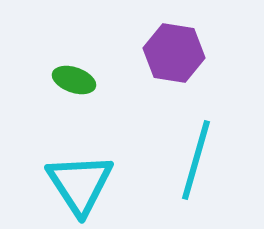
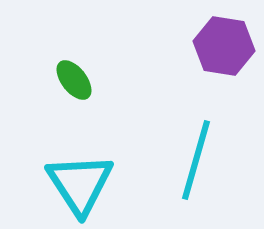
purple hexagon: moved 50 px right, 7 px up
green ellipse: rotated 33 degrees clockwise
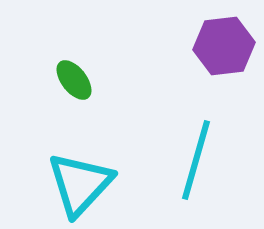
purple hexagon: rotated 16 degrees counterclockwise
cyan triangle: rotated 16 degrees clockwise
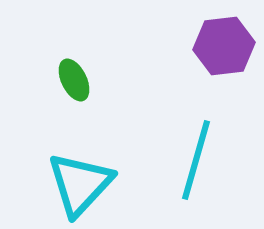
green ellipse: rotated 12 degrees clockwise
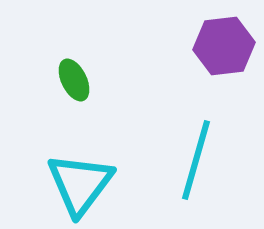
cyan triangle: rotated 6 degrees counterclockwise
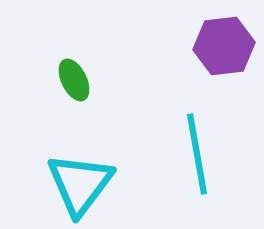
cyan line: moved 1 px right, 6 px up; rotated 26 degrees counterclockwise
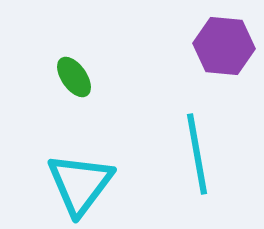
purple hexagon: rotated 12 degrees clockwise
green ellipse: moved 3 px up; rotated 9 degrees counterclockwise
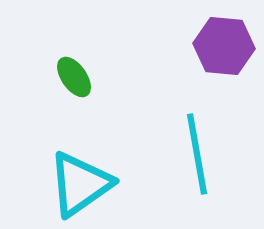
cyan triangle: rotated 18 degrees clockwise
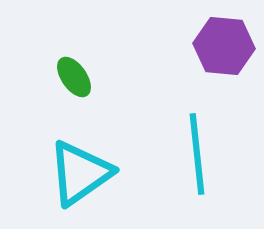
cyan line: rotated 4 degrees clockwise
cyan triangle: moved 11 px up
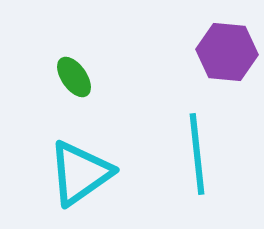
purple hexagon: moved 3 px right, 6 px down
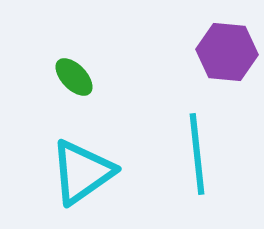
green ellipse: rotated 9 degrees counterclockwise
cyan triangle: moved 2 px right, 1 px up
